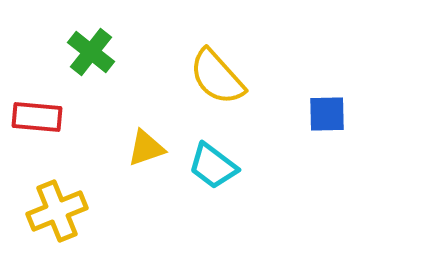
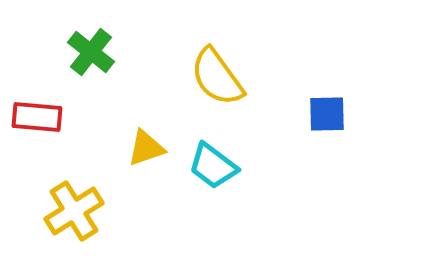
yellow semicircle: rotated 6 degrees clockwise
yellow cross: moved 17 px right; rotated 10 degrees counterclockwise
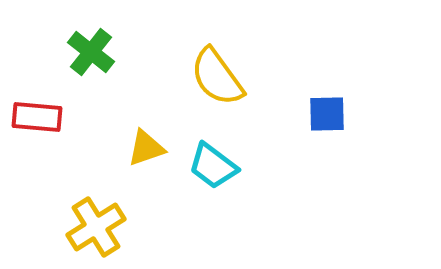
yellow cross: moved 22 px right, 16 px down
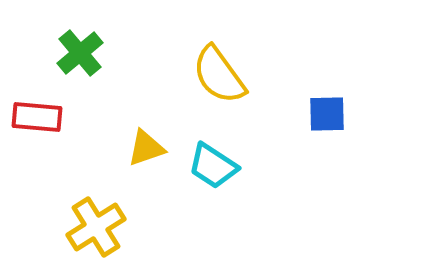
green cross: moved 11 px left, 1 px down; rotated 12 degrees clockwise
yellow semicircle: moved 2 px right, 2 px up
cyan trapezoid: rotated 4 degrees counterclockwise
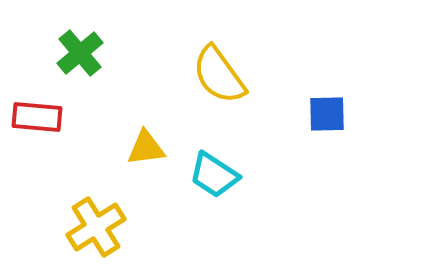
yellow triangle: rotated 12 degrees clockwise
cyan trapezoid: moved 1 px right, 9 px down
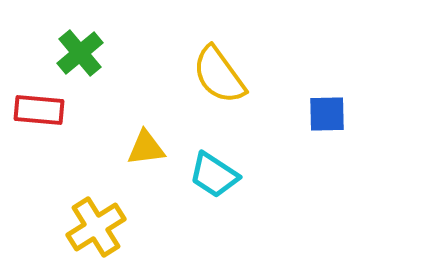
red rectangle: moved 2 px right, 7 px up
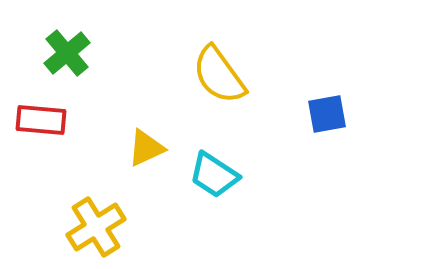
green cross: moved 13 px left
red rectangle: moved 2 px right, 10 px down
blue square: rotated 9 degrees counterclockwise
yellow triangle: rotated 18 degrees counterclockwise
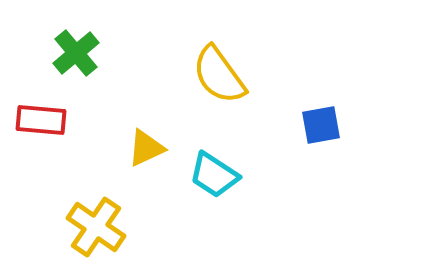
green cross: moved 9 px right
blue square: moved 6 px left, 11 px down
yellow cross: rotated 24 degrees counterclockwise
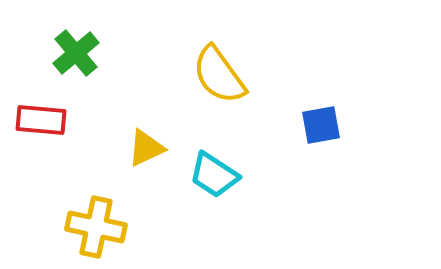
yellow cross: rotated 22 degrees counterclockwise
